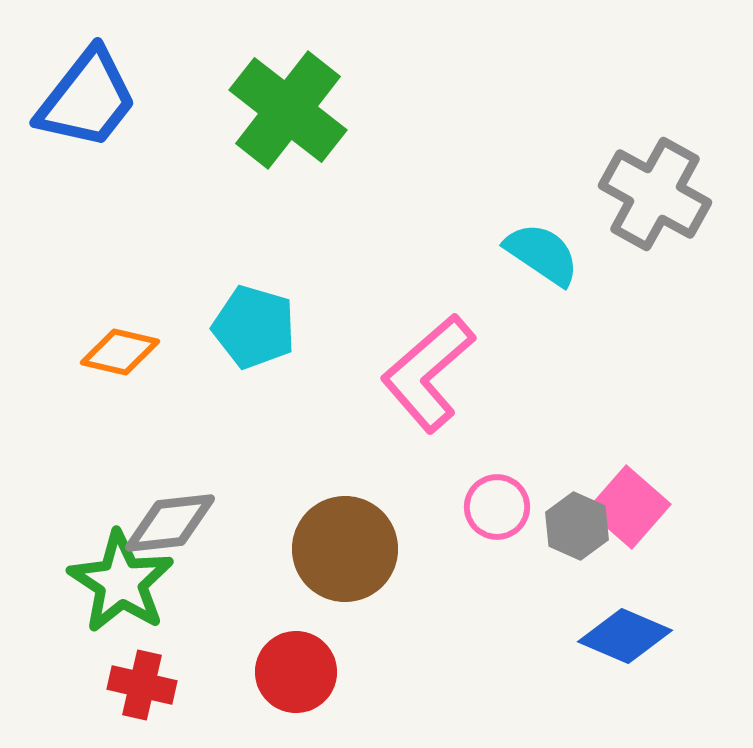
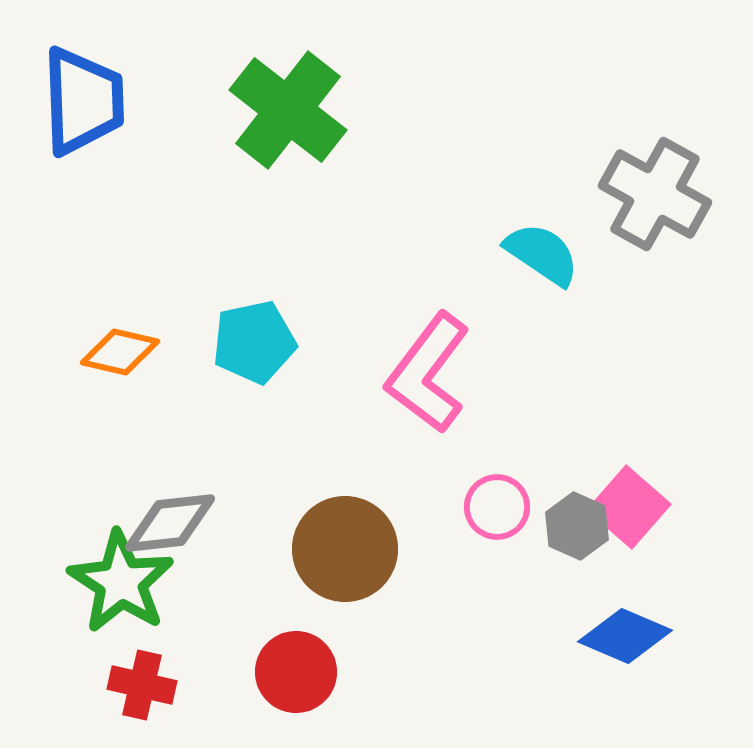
blue trapezoid: moved 4 px left, 2 px down; rotated 40 degrees counterclockwise
cyan pentagon: moved 15 px down; rotated 28 degrees counterclockwise
pink L-shape: rotated 12 degrees counterclockwise
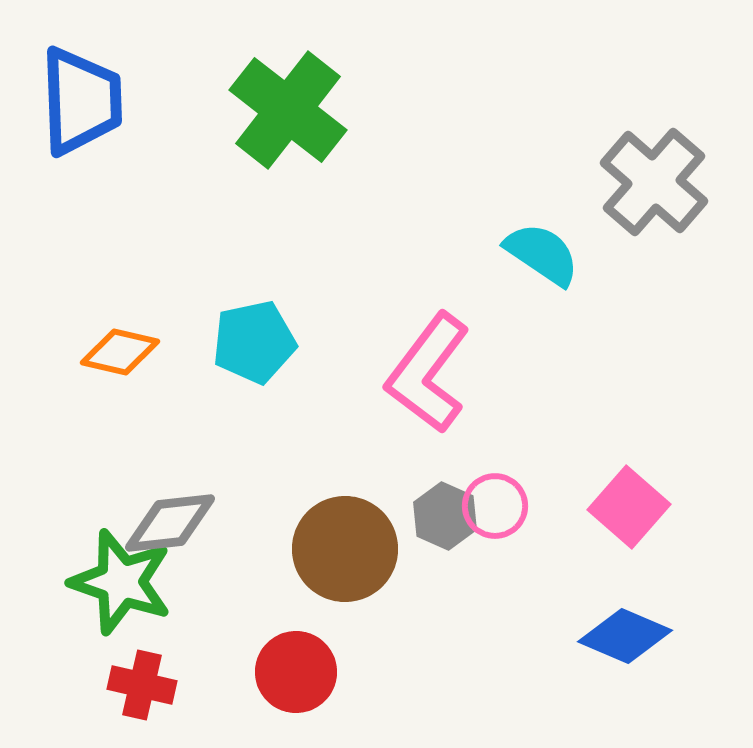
blue trapezoid: moved 2 px left
gray cross: moved 1 px left, 12 px up; rotated 12 degrees clockwise
pink circle: moved 2 px left, 1 px up
gray hexagon: moved 132 px left, 10 px up
green star: rotated 14 degrees counterclockwise
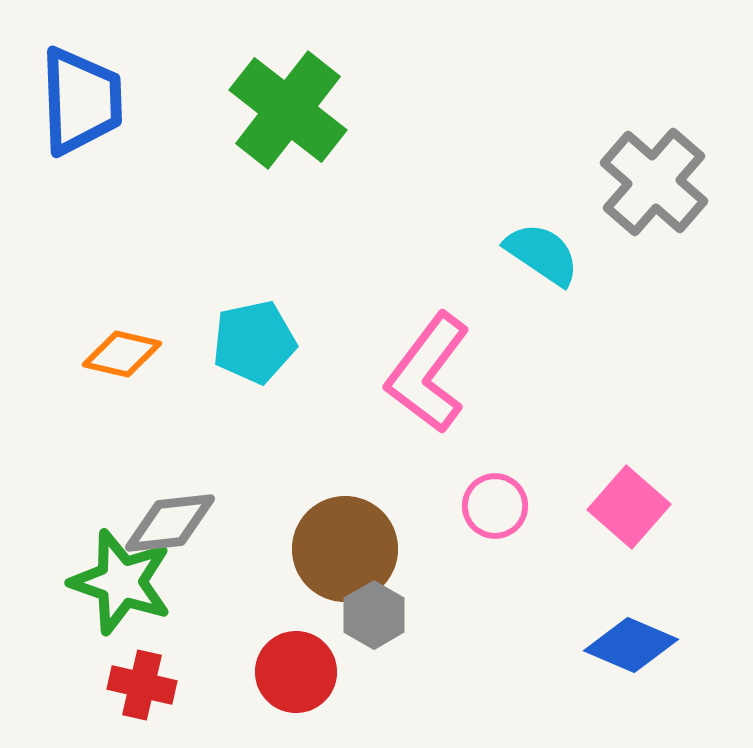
orange diamond: moved 2 px right, 2 px down
gray hexagon: moved 71 px left, 99 px down; rotated 6 degrees clockwise
blue diamond: moved 6 px right, 9 px down
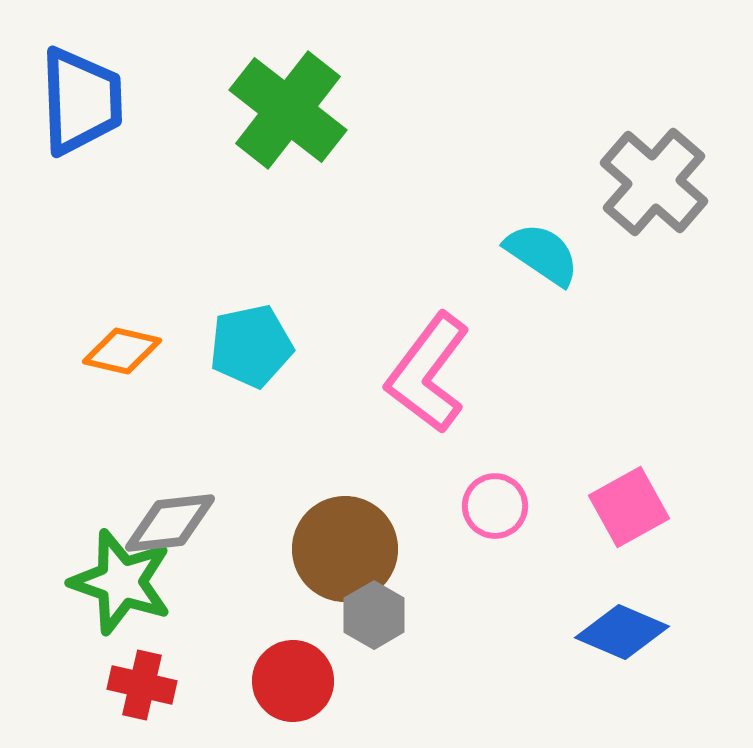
cyan pentagon: moved 3 px left, 4 px down
orange diamond: moved 3 px up
pink square: rotated 20 degrees clockwise
blue diamond: moved 9 px left, 13 px up
red circle: moved 3 px left, 9 px down
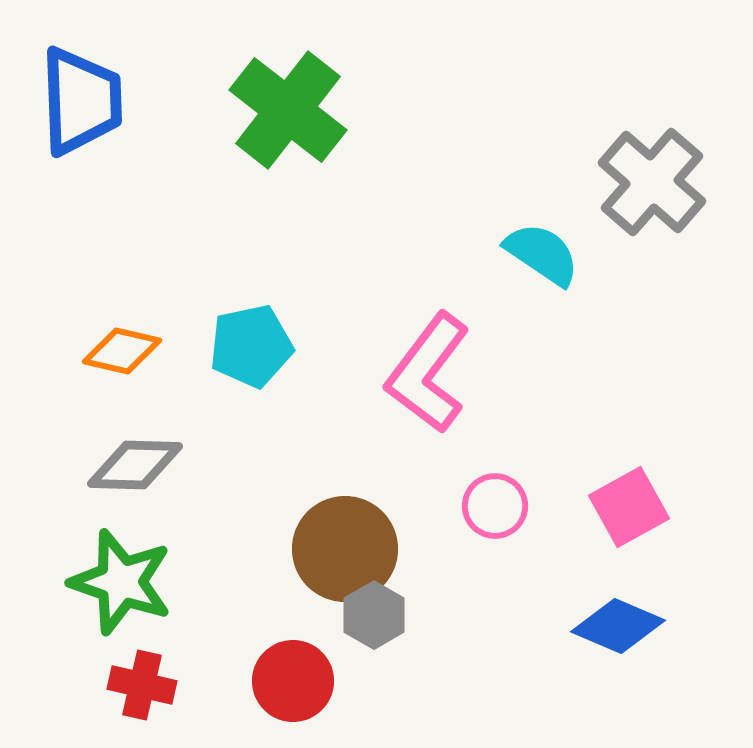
gray cross: moved 2 px left
gray diamond: moved 35 px left, 58 px up; rotated 8 degrees clockwise
blue diamond: moved 4 px left, 6 px up
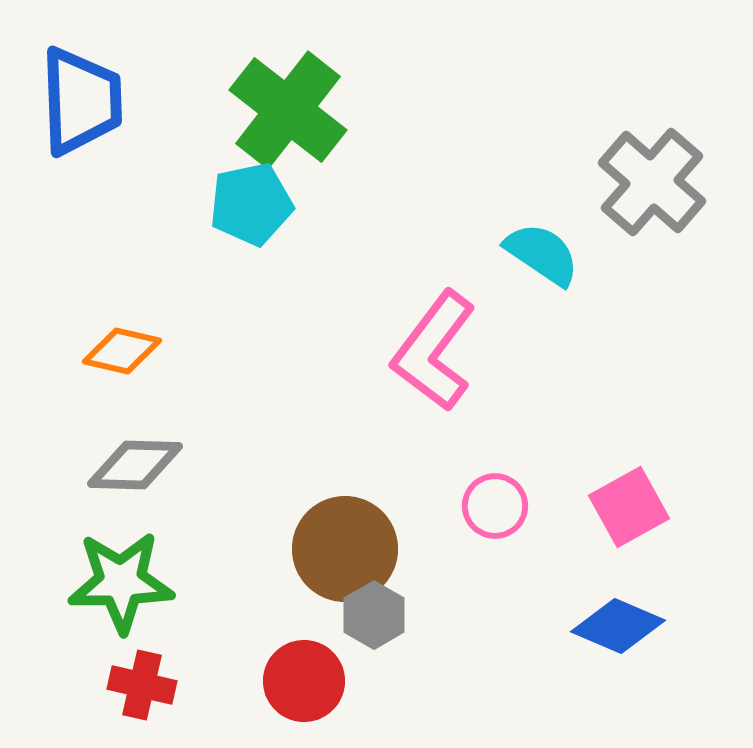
cyan pentagon: moved 142 px up
pink L-shape: moved 6 px right, 22 px up
green star: rotated 20 degrees counterclockwise
red circle: moved 11 px right
